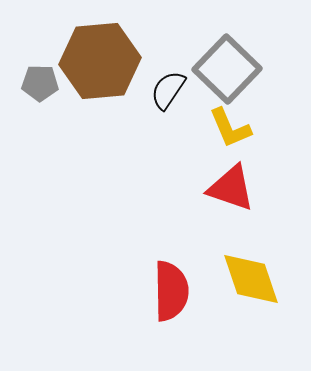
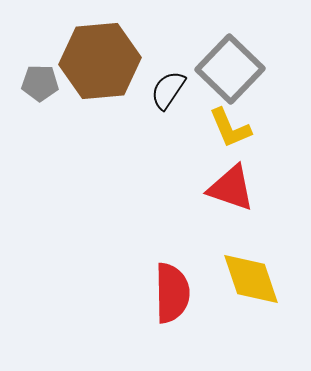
gray square: moved 3 px right
red semicircle: moved 1 px right, 2 px down
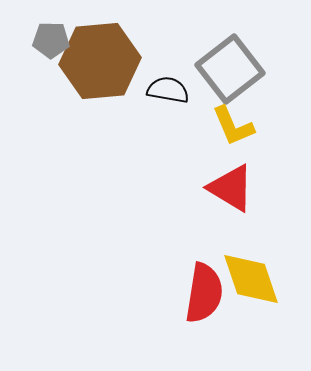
gray square: rotated 8 degrees clockwise
gray pentagon: moved 11 px right, 43 px up
black semicircle: rotated 66 degrees clockwise
yellow L-shape: moved 3 px right, 2 px up
red triangle: rotated 12 degrees clockwise
red semicircle: moved 32 px right; rotated 10 degrees clockwise
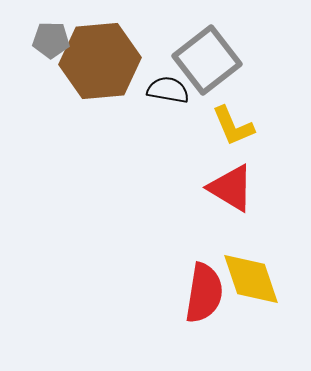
gray square: moved 23 px left, 9 px up
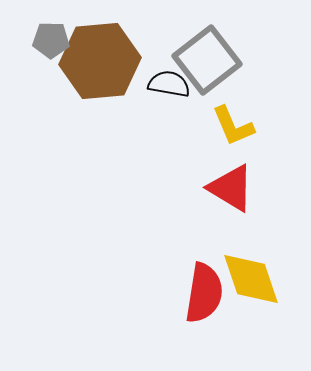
black semicircle: moved 1 px right, 6 px up
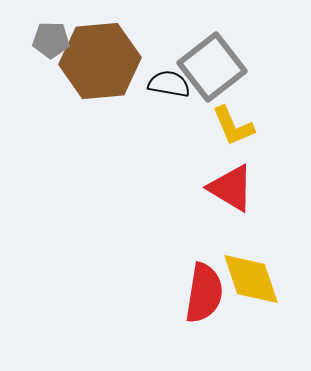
gray square: moved 5 px right, 7 px down
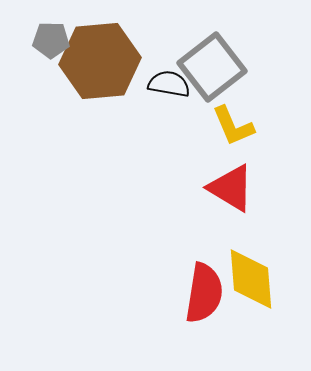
yellow diamond: rotated 14 degrees clockwise
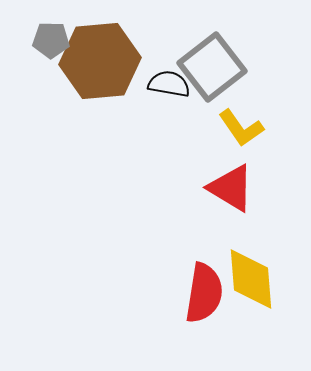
yellow L-shape: moved 8 px right, 2 px down; rotated 12 degrees counterclockwise
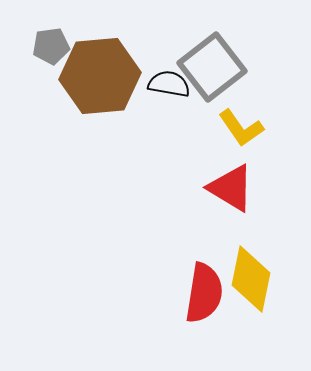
gray pentagon: moved 6 px down; rotated 9 degrees counterclockwise
brown hexagon: moved 15 px down
yellow diamond: rotated 16 degrees clockwise
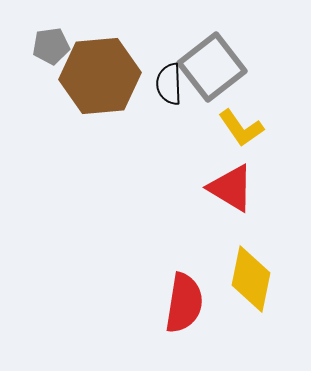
black semicircle: rotated 102 degrees counterclockwise
red semicircle: moved 20 px left, 10 px down
